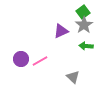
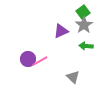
purple circle: moved 7 px right
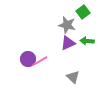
gray star: moved 17 px left; rotated 24 degrees counterclockwise
purple triangle: moved 7 px right, 12 px down
green arrow: moved 1 px right, 5 px up
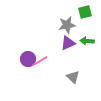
green square: moved 2 px right; rotated 24 degrees clockwise
gray star: rotated 24 degrees counterclockwise
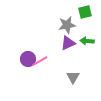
gray triangle: rotated 16 degrees clockwise
